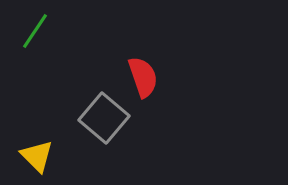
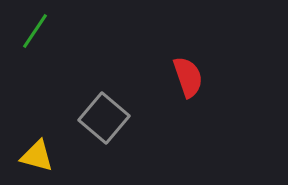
red semicircle: moved 45 px right
yellow triangle: rotated 30 degrees counterclockwise
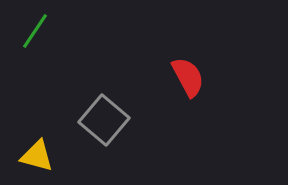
red semicircle: rotated 9 degrees counterclockwise
gray square: moved 2 px down
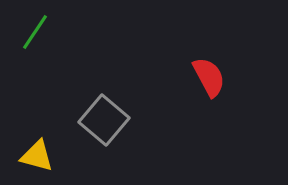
green line: moved 1 px down
red semicircle: moved 21 px right
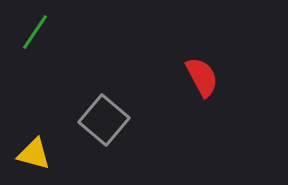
red semicircle: moved 7 px left
yellow triangle: moved 3 px left, 2 px up
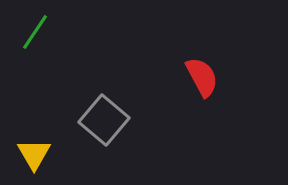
yellow triangle: rotated 45 degrees clockwise
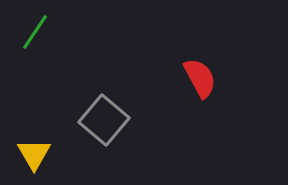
red semicircle: moved 2 px left, 1 px down
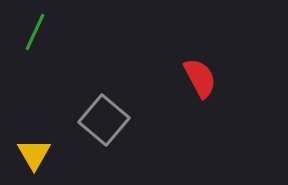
green line: rotated 9 degrees counterclockwise
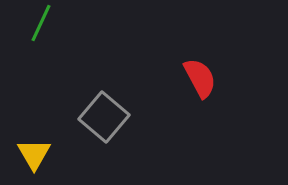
green line: moved 6 px right, 9 px up
gray square: moved 3 px up
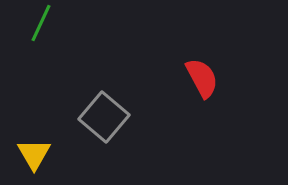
red semicircle: moved 2 px right
